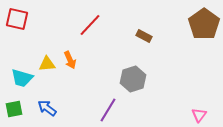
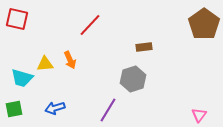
brown rectangle: moved 11 px down; rotated 35 degrees counterclockwise
yellow triangle: moved 2 px left
blue arrow: moved 8 px right; rotated 54 degrees counterclockwise
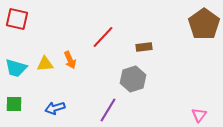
red line: moved 13 px right, 12 px down
cyan trapezoid: moved 6 px left, 10 px up
green square: moved 5 px up; rotated 12 degrees clockwise
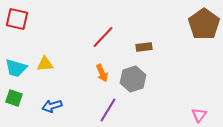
orange arrow: moved 32 px right, 13 px down
green square: moved 6 px up; rotated 18 degrees clockwise
blue arrow: moved 3 px left, 2 px up
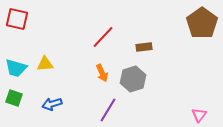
brown pentagon: moved 2 px left, 1 px up
blue arrow: moved 2 px up
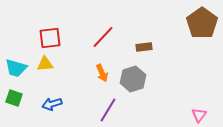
red square: moved 33 px right, 19 px down; rotated 20 degrees counterclockwise
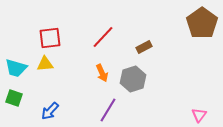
brown rectangle: rotated 21 degrees counterclockwise
blue arrow: moved 2 px left, 7 px down; rotated 30 degrees counterclockwise
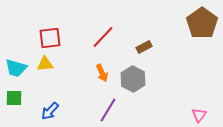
gray hexagon: rotated 15 degrees counterclockwise
green square: rotated 18 degrees counterclockwise
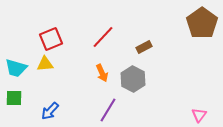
red square: moved 1 px right, 1 px down; rotated 15 degrees counterclockwise
